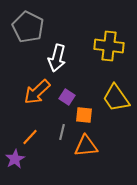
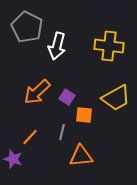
gray pentagon: moved 1 px left
white arrow: moved 12 px up
yellow trapezoid: rotated 84 degrees counterclockwise
orange triangle: moved 5 px left, 10 px down
purple star: moved 2 px left; rotated 24 degrees counterclockwise
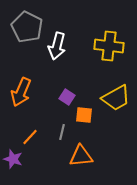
orange arrow: moved 16 px left; rotated 24 degrees counterclockwise
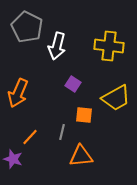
orange arrow: moved 3 px left, 1 px down
purple square: moved 6 px right, 13 px up
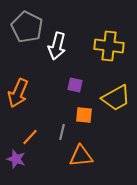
purple square: moved 2 px right, 1 px down; rotated 21 degrees counterclockwise
purple star: moved 3 px right
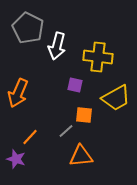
gray pentagon: moved 1 px right, 1 px down
yellow cross: moved 11 px left, 11 px down
gray line: moved 4 px right, 1 px up; rotated 35 degrees clockwise
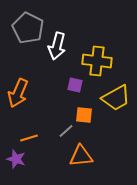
yellow cross: moved 1 px left, 4 px down
orange line: moved 1 px left, 1 px down; rotated 30 degrees clockwise
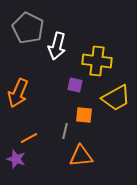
gray line: moved 1 px left; rotated 35 degrees counterclockwise
orange line: rotated 12 degrees counterclockwise
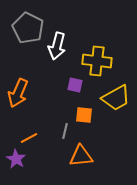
purple star: rotated 12 degrees clockwise
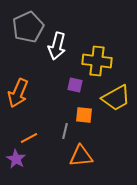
gray pentagon: moved 1 px up; rotated 20 degrees clockwise
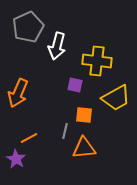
orange triangle: moved 3 px right, 8 px up
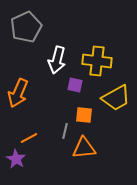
gray pentagon: moved 2 px left
white arrow: moved 14 px down
